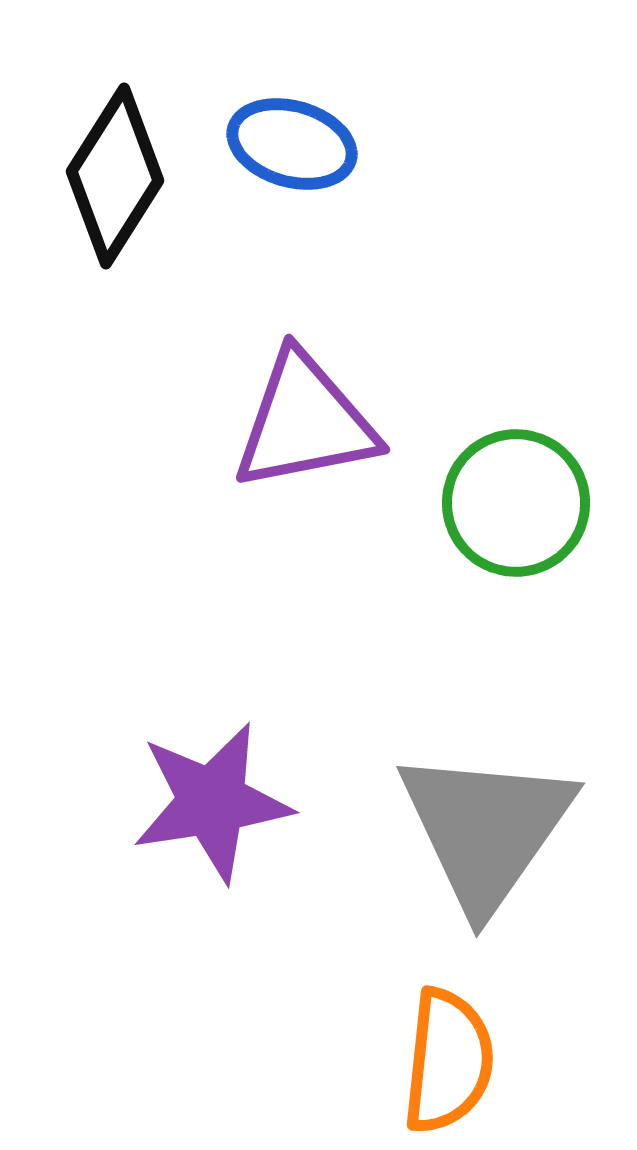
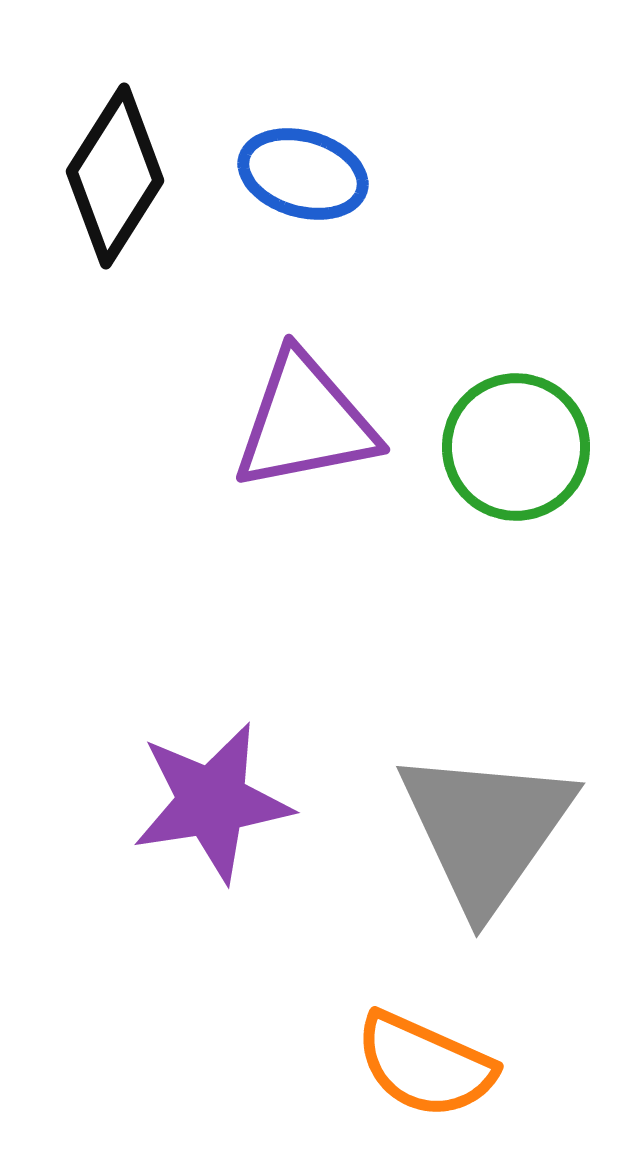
blue ellipse: moved 11 px right, 30 px down
green circle: moved 56 px up
orange semicircle: moved 23 px left, 4 px down; rotated 108 degrees clockwise
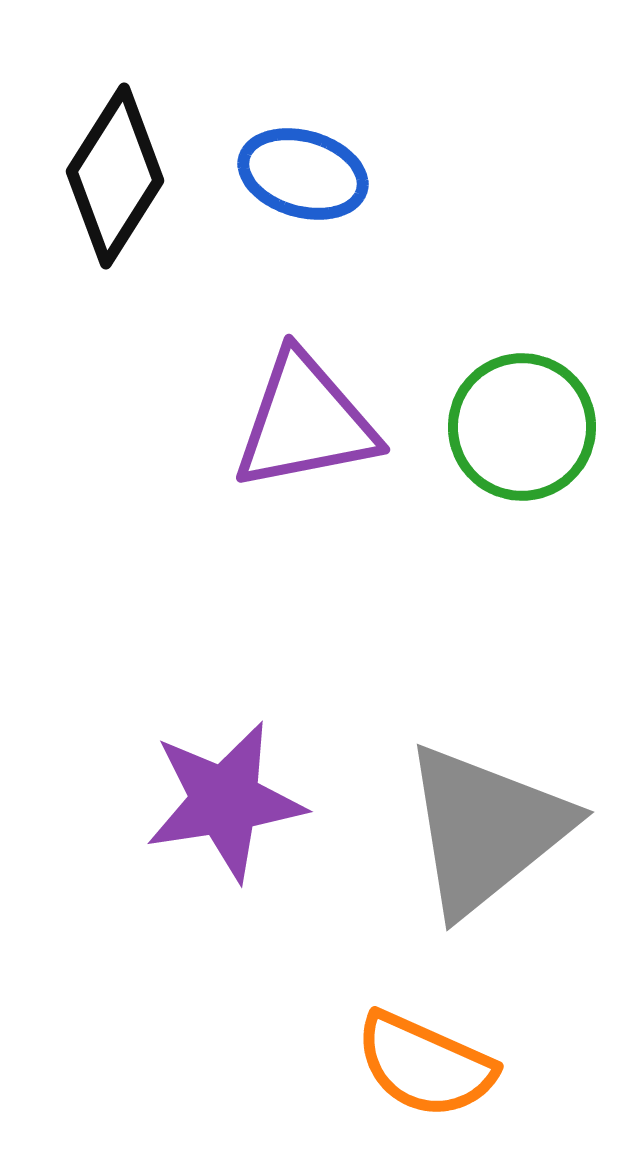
green circle: moved 6 px right, 20 px up
purple star: moved 13 px right, 1 px up
gray triangle: rotated 16 degrees clockwise
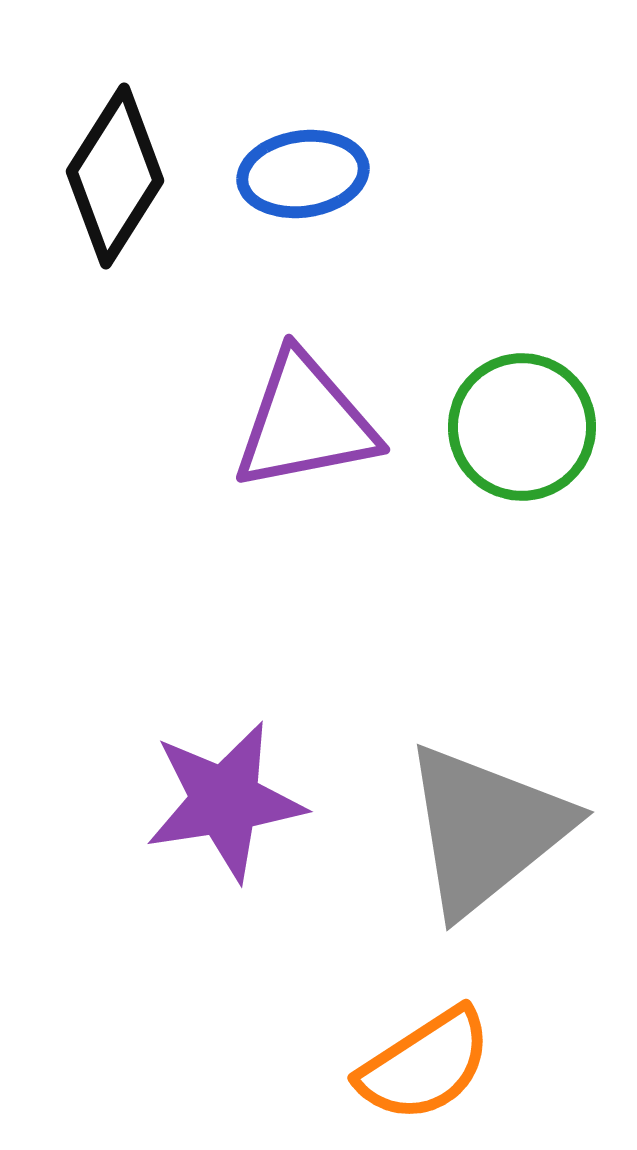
blue ellipse: rotated 24 degrees counterclockwise
orange semicircle: rotated 57 degrees counterclockwise
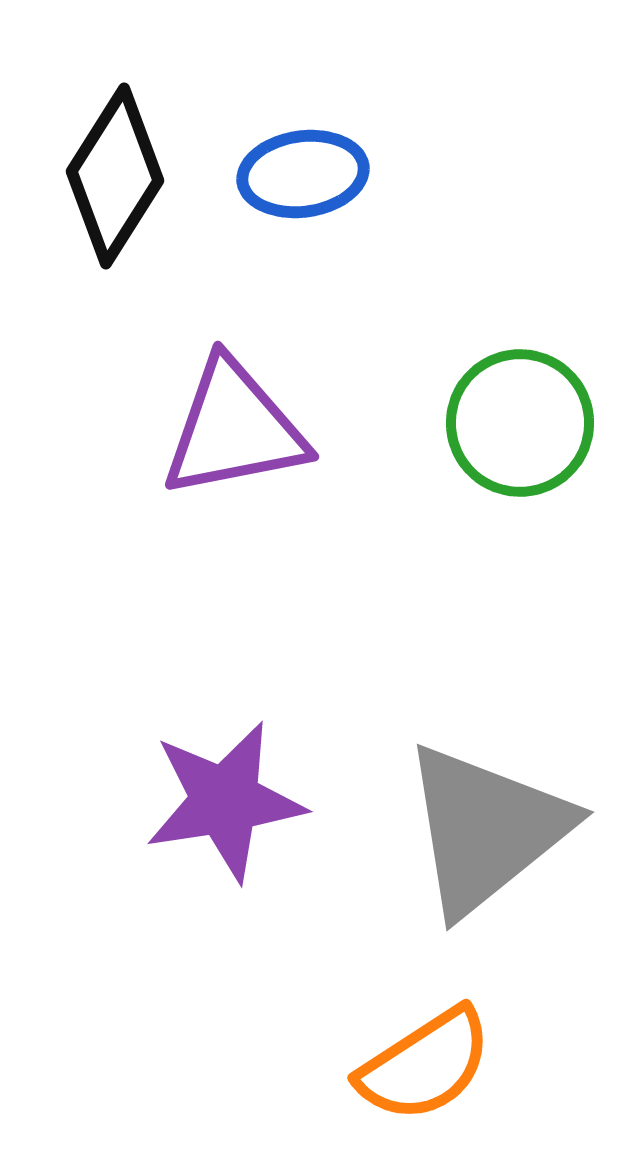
purple triangle: moved 71 px left, 7 px down
green circle: moved 2 px left, 4 px up
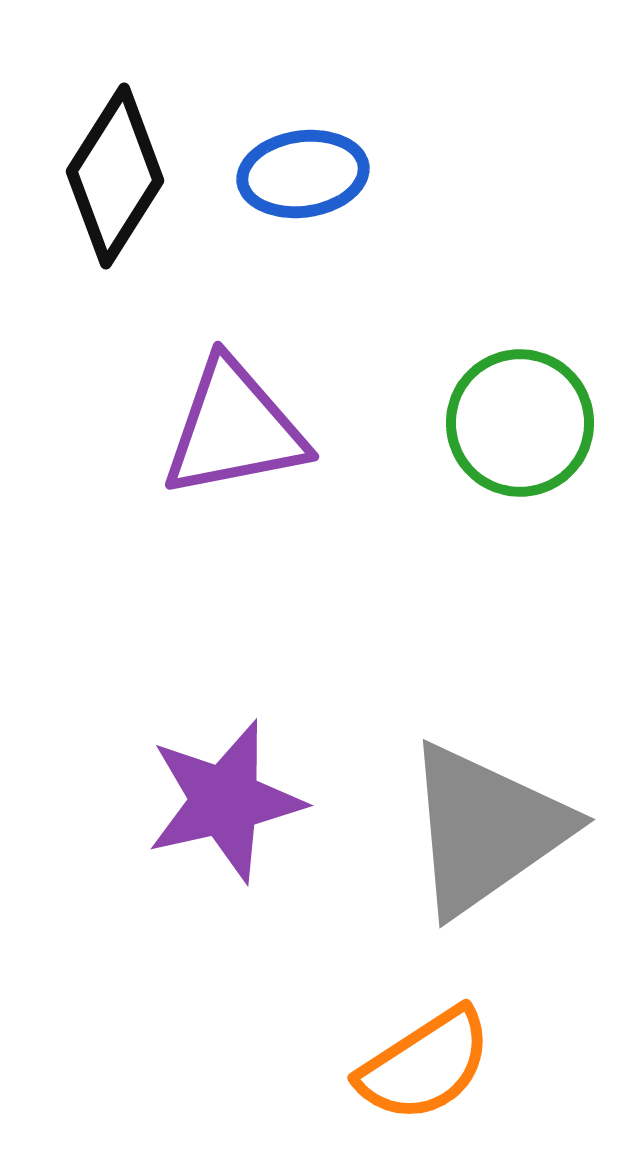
purple star: rotated 4 degrees counterclockwise
gray triangle: rotated 4 degrees clockwise
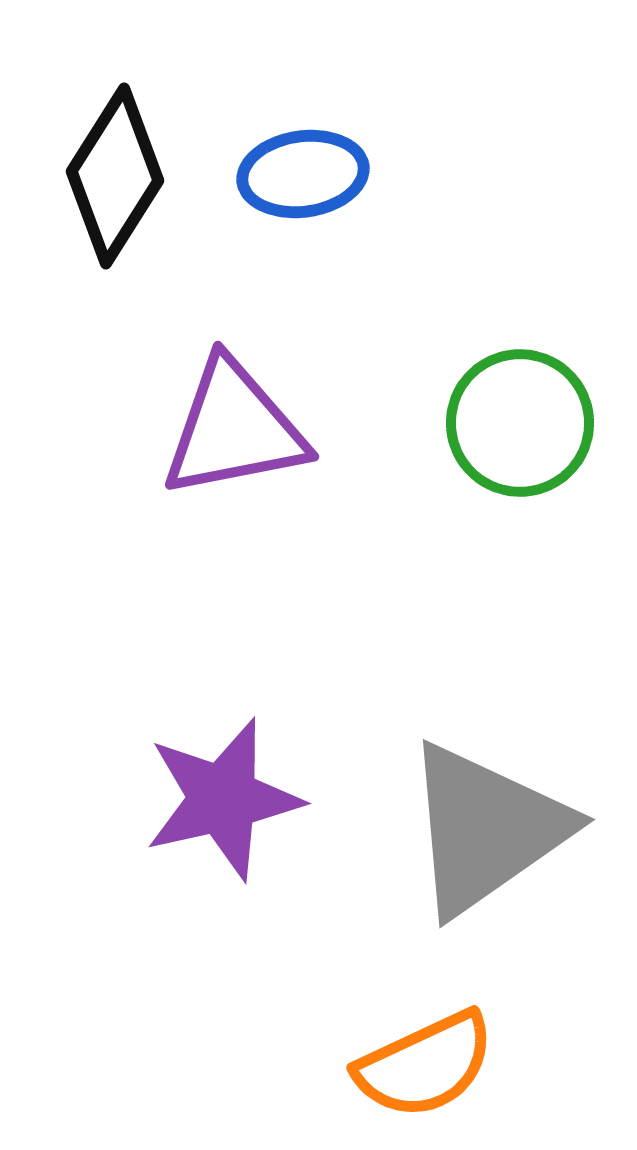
purple star: moved 2 px left, 2 px up
orange semicircle: rotated 8 degrees clockwise
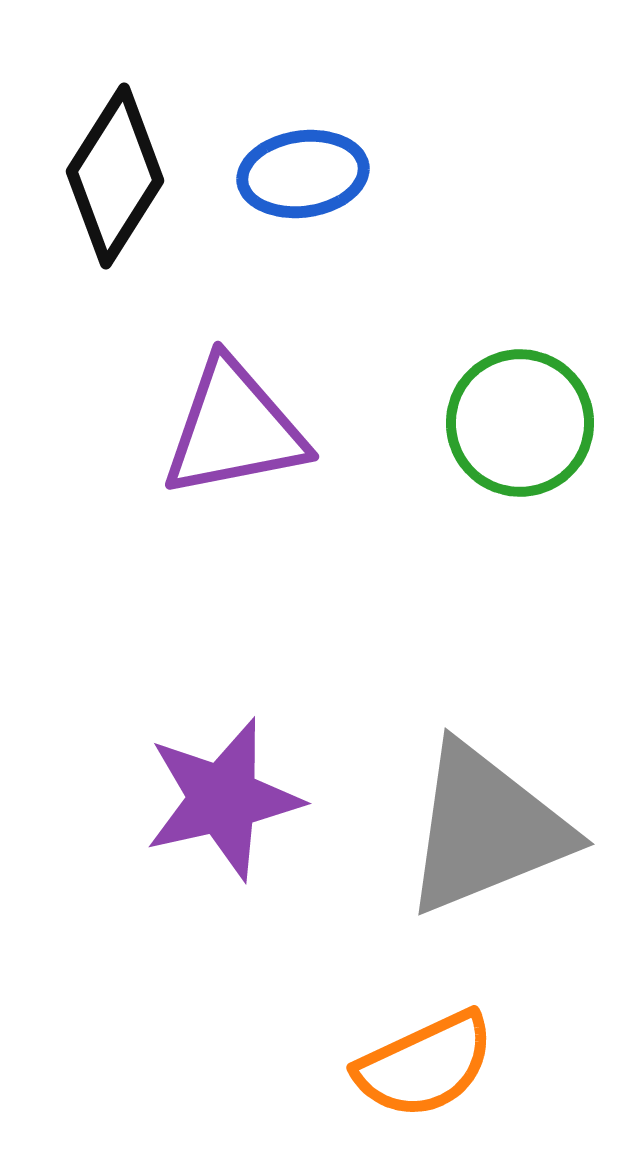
gray triangle: rotated 13 degrees clockwise
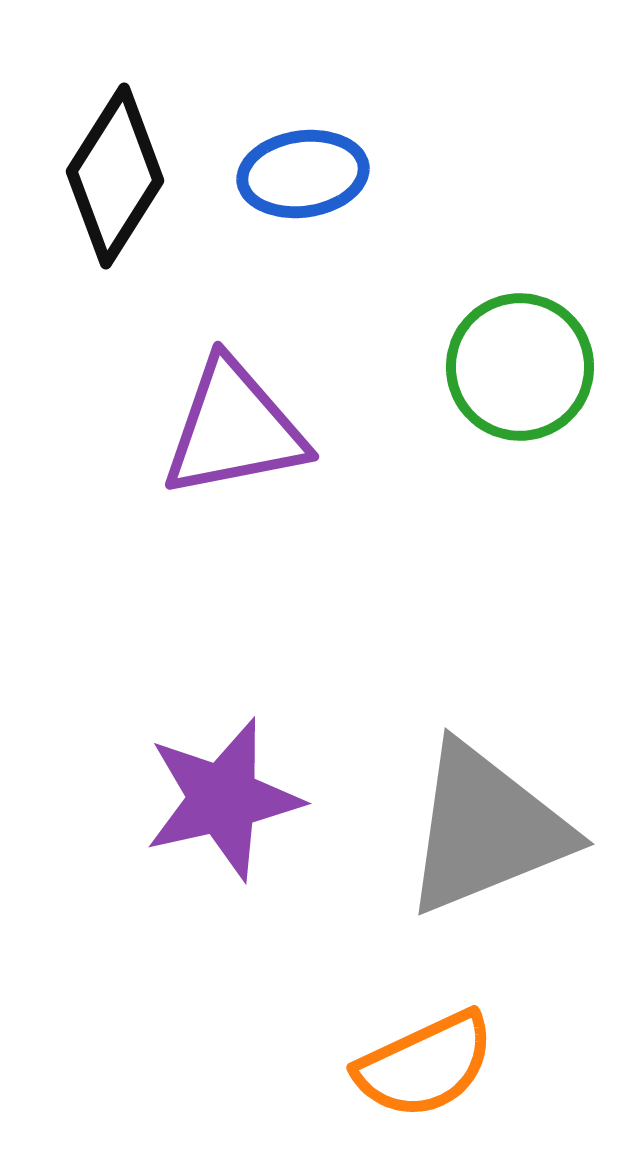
green circle: moved 56 px up
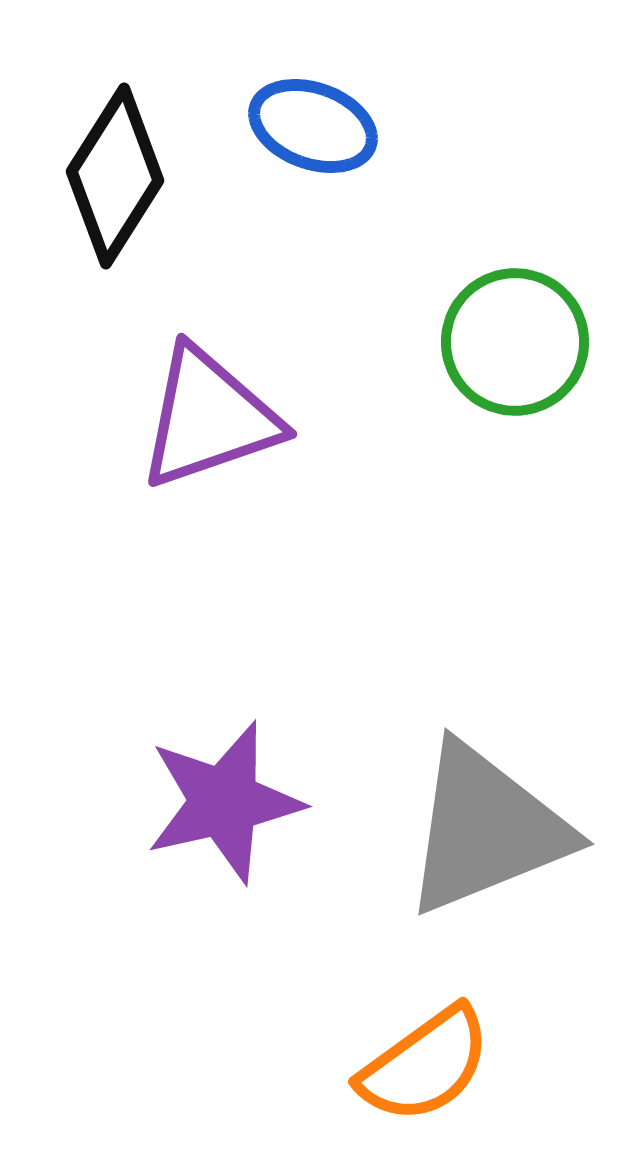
blue ellipse: moved 10 px right, 48 px up; rotated 28 degrees clockwise
green circle: moved 5 px left, 25 px up
purple triangle: moved 25 px left, 11 px up; rotated 8 degrees counterclockwise
purple star: moved 1 px right, 3 px down
orange semicircle: rotated 11 degrees counterclockwise
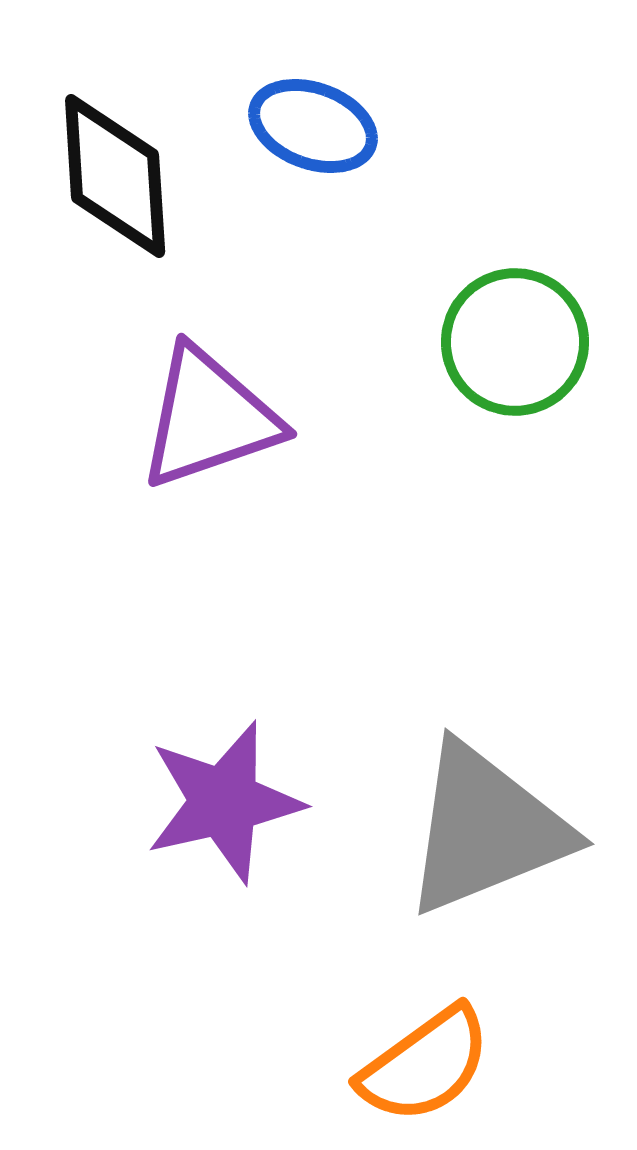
black diamond: rotated 36 degrees counterclockwise
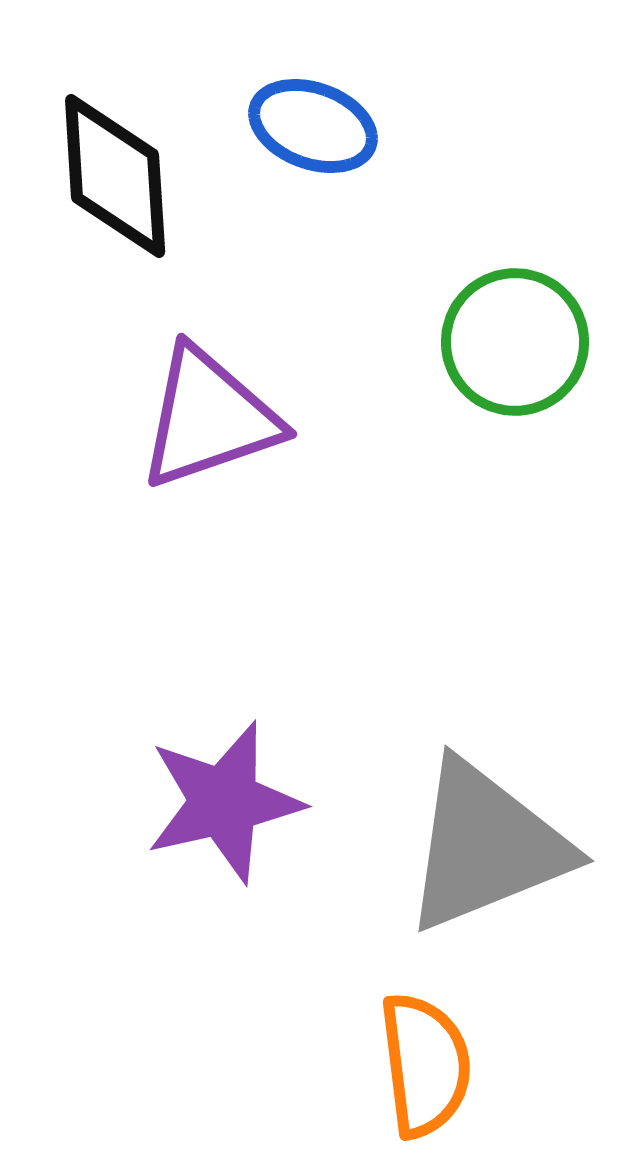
gray triangle: moved 17 px down
orange semicircle: rotated 61 degrees counterclockwise
